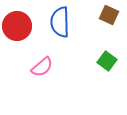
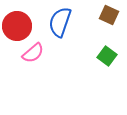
blue semicircle: rotated 20 degrees clockwise
green square: moved 5 px up
pink semicircle: moved 9 px left, 14 px up
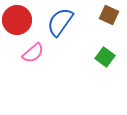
blue semicircle: rotated 16 degrees clockwise
red circle: moved 6 px up
green square: moved 2 px left, 1 px down
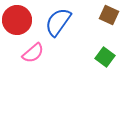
blue semicircle: moved 2 px left
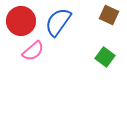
red circle: moved 4 px right, 1 px down
pink semicircle: moved 2 px up
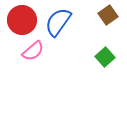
brown square: moved 1 px left; rotated 30 degrees clockwise
red circle: moved 1 px right, 1 px up
green square: rotated 12 degrees clockwise
